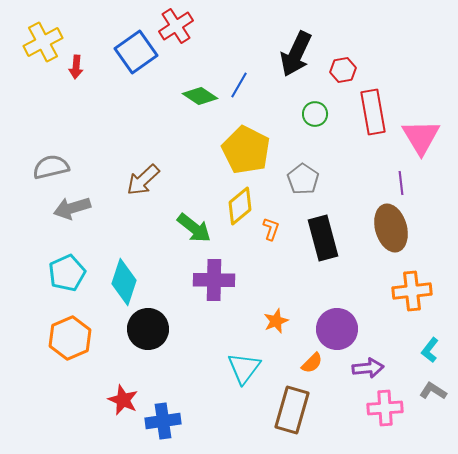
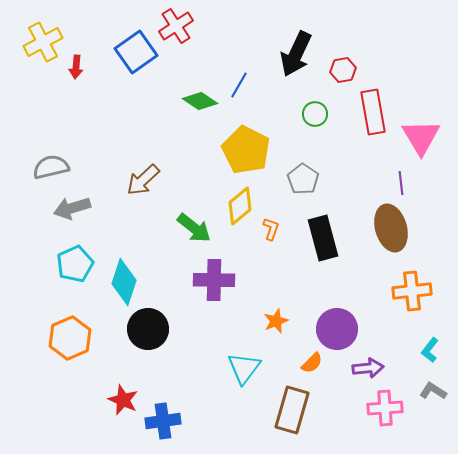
green diamond: moved 5 px down
cyan pentagon: moved 8 px right, 9 px up
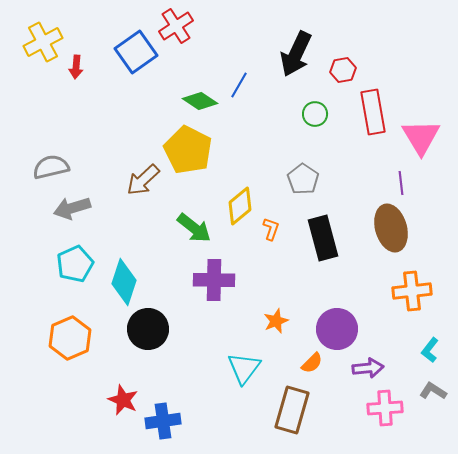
yellow pentagon: moved 58 px left
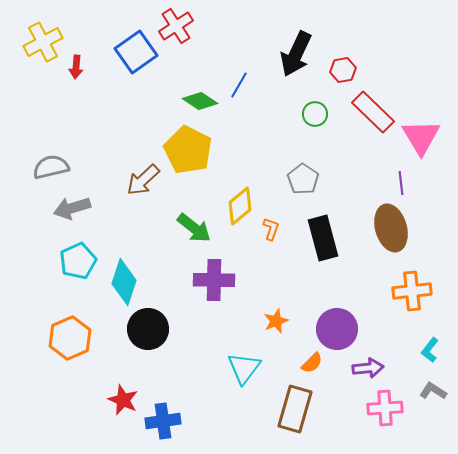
red rectangle: rotated 36 degrees counterclockwise
cyan pentagon: moved 3 px right, 3 px up
brown rectangle: moved 3 px right, 1 px up
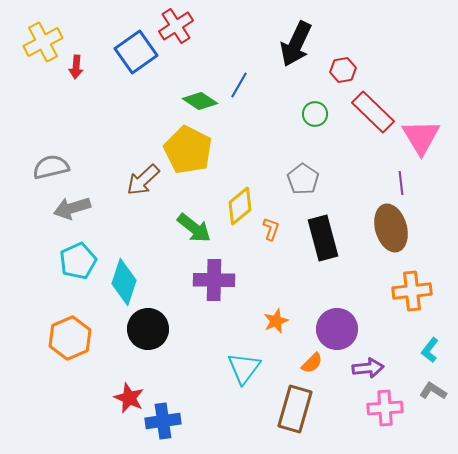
black arrow: moved 10 px up
red star: moved 6 px right, 2 px up
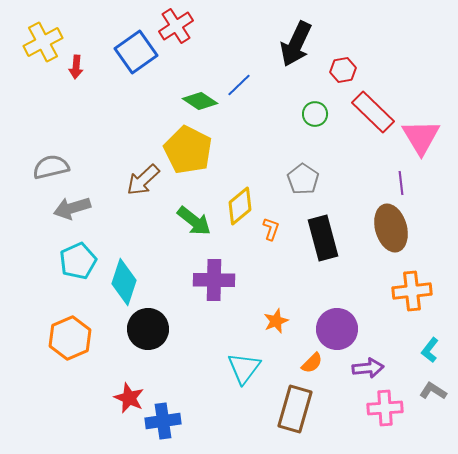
blue line: rotated 16 degrees clockwise
green arrow: moved 7 px up
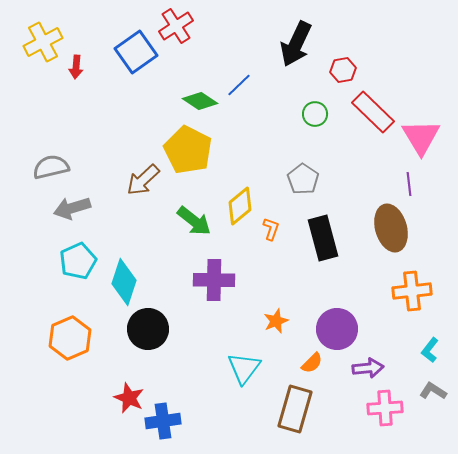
purple line: moved 8 px right, 1 px down
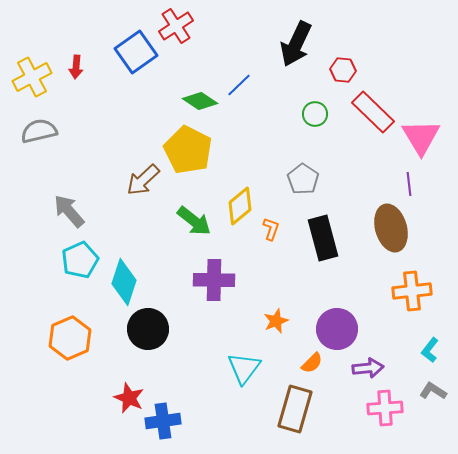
yellow cross: moved 11 px left, 35 px down
red hexagon: rotated 15 degrees clockwise
gray semicircle: moved 12 px left, 36 px up
gray arrow: moved 3 px left, 3 px down; rotated 66 degrees clockwise
cyan pentagon: moved 2 px right, 1 px up
